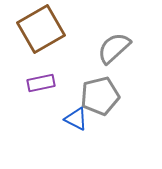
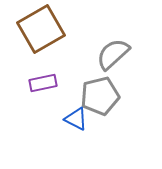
gray semicircle: moved 1 px left, 6 px down
purple rectangle: moved 2 px right
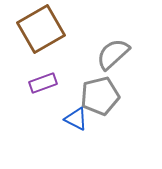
purple rectangle: rotated 8 degrees counterclockwise
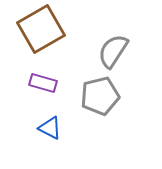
gray semicircle: moved 3 px up; rotated 15 degrees counterclockwise
purple rectangle: rotated 36 degrees clockwise
blue triangle: moved 26 px left, 9 px down
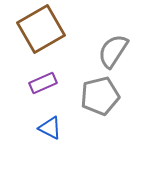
purple rectangle: rotated 40 degrees counterclockwise
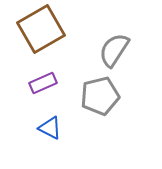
gray semicircle: moved 1 px right, 1 px up
